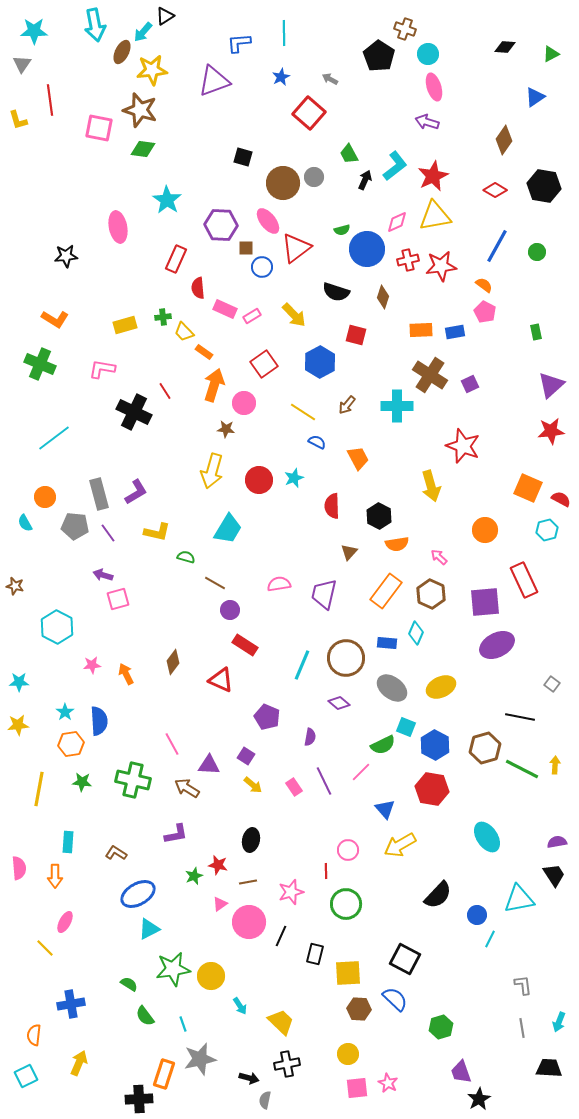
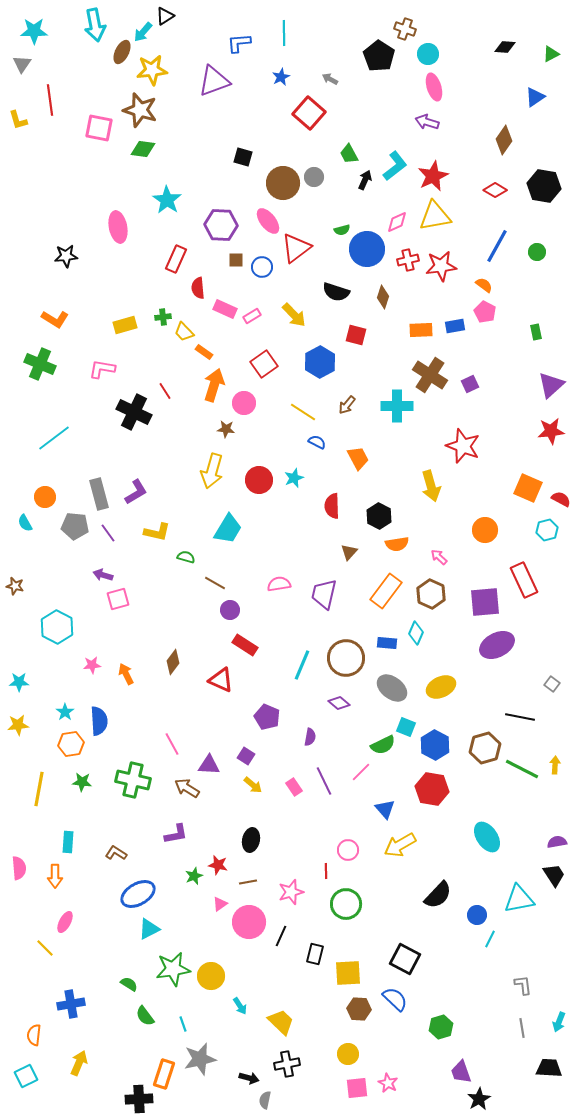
brown square at (246, 248): moved 10 px left, 12 px down
blue rectangle at (455, 332): moved 6 px up
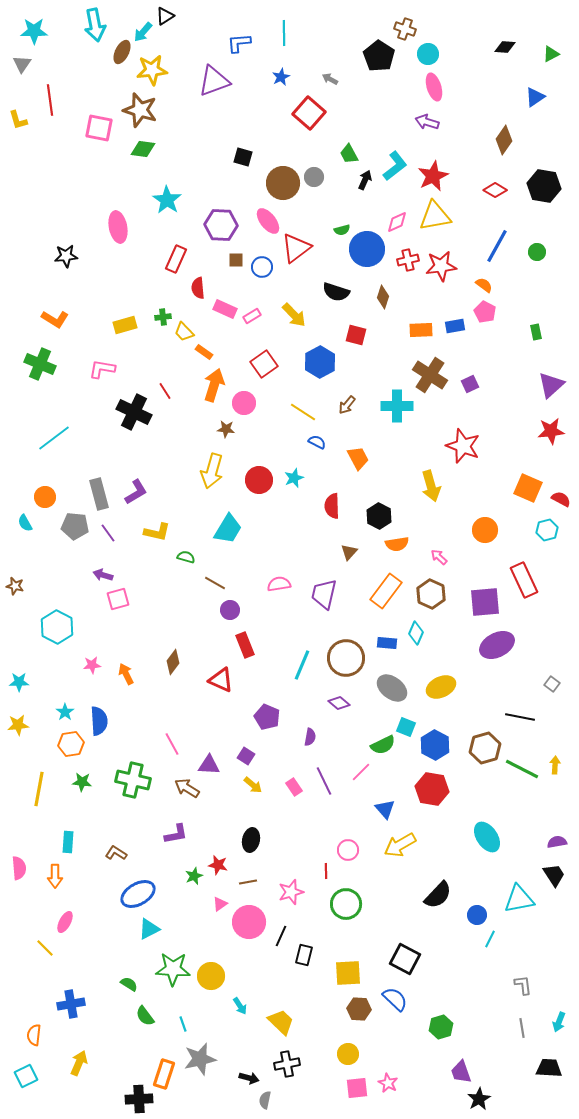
red rectangle at (245, 645): rotated 35 degrees clockwise
black rectangle at (315, 954): moved 11 px left, 1 px down
green star at (173, 969): rotated 12 degrees clockwise
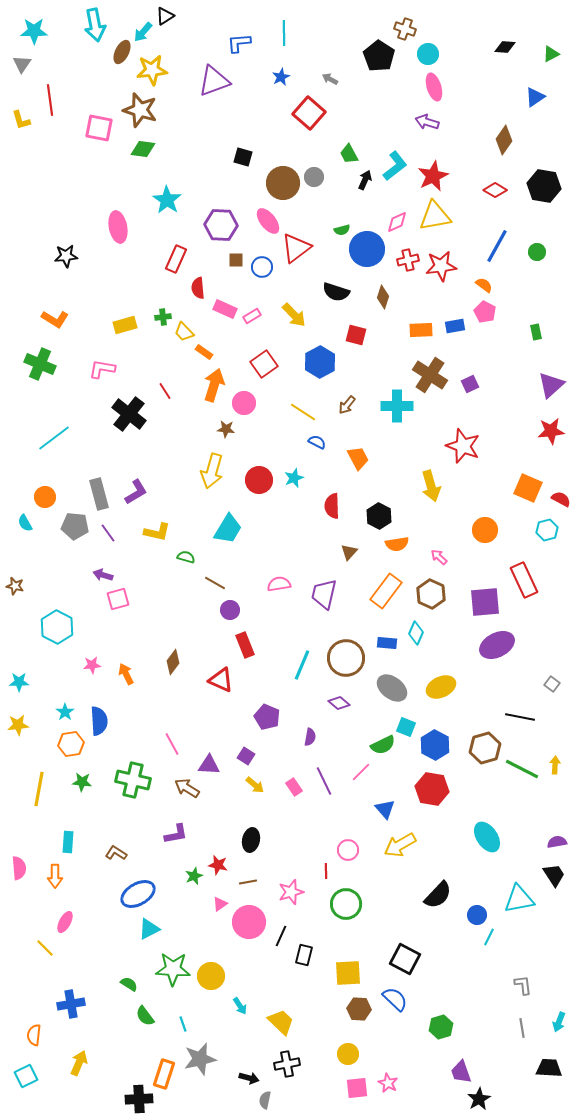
yellow L-shape at (18, 120): moved 3 px right
black cross at (134, 412): moved 5 px left, 2 px down; rotated 12 degrees clockwise
yellow arrow at (253, 785): moved 2 px right
cyan line at (490, 939): moved 1 px left, 2 px up
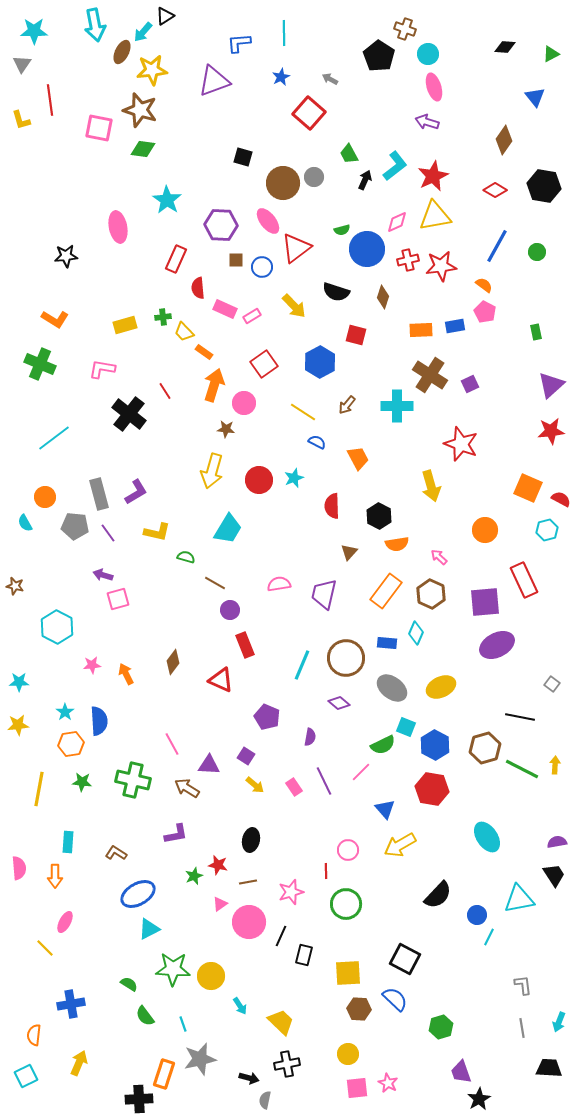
blue triangle at (535, 97): rotated 35 degrees counterclockwise
yellow arrow at (294, 315): moved 9 px up
red star at (463, 446): moved 2 px left, 2 px up
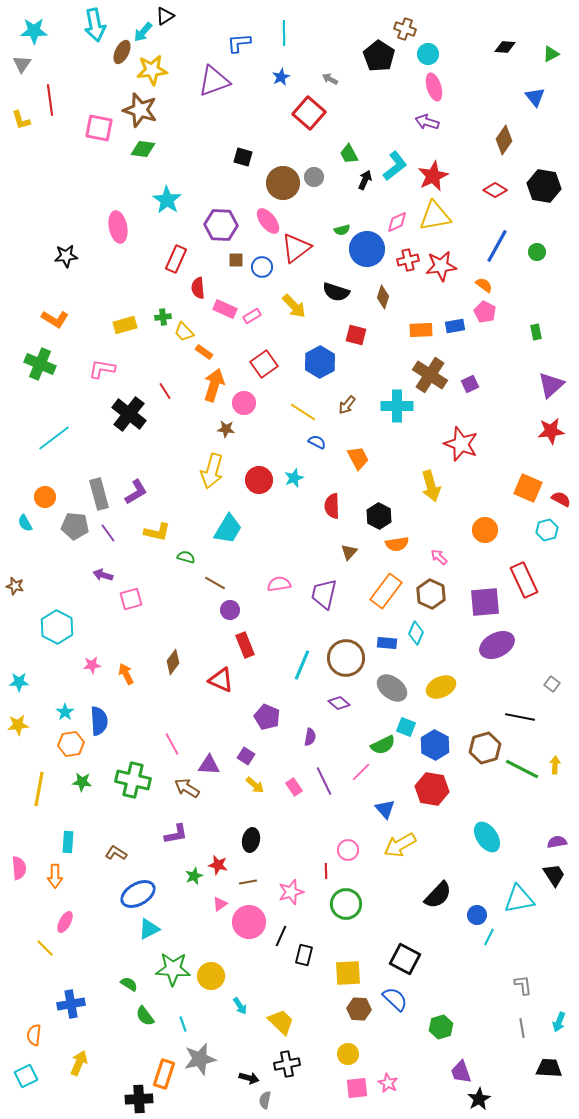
pink square at (118, 599): moved 13 px right
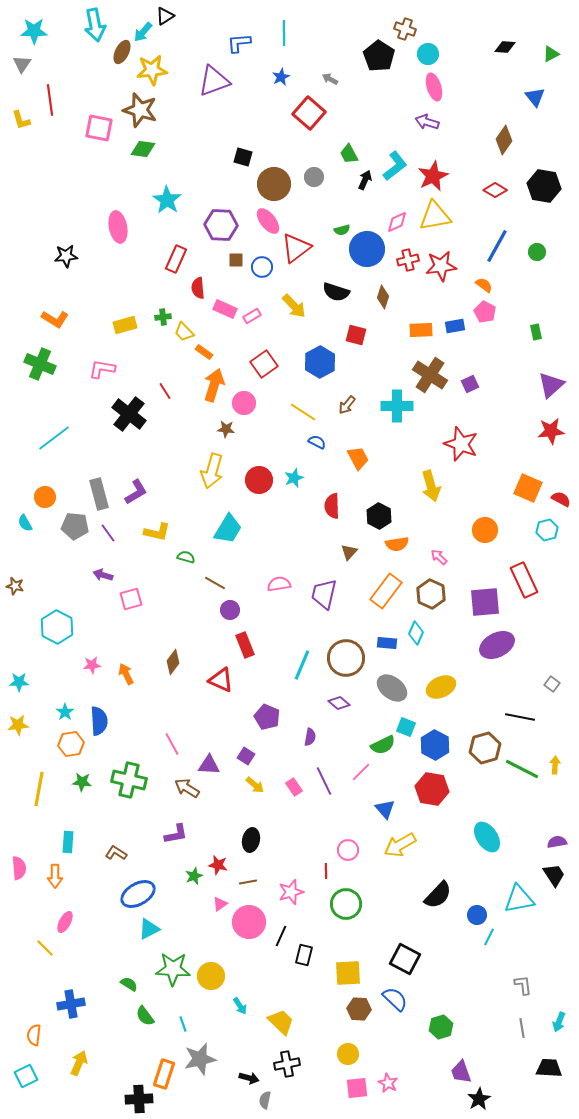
brown circle at (283, 183): moved 9 px left, 1 px down
green cross at (133, 780): moved 4 px left
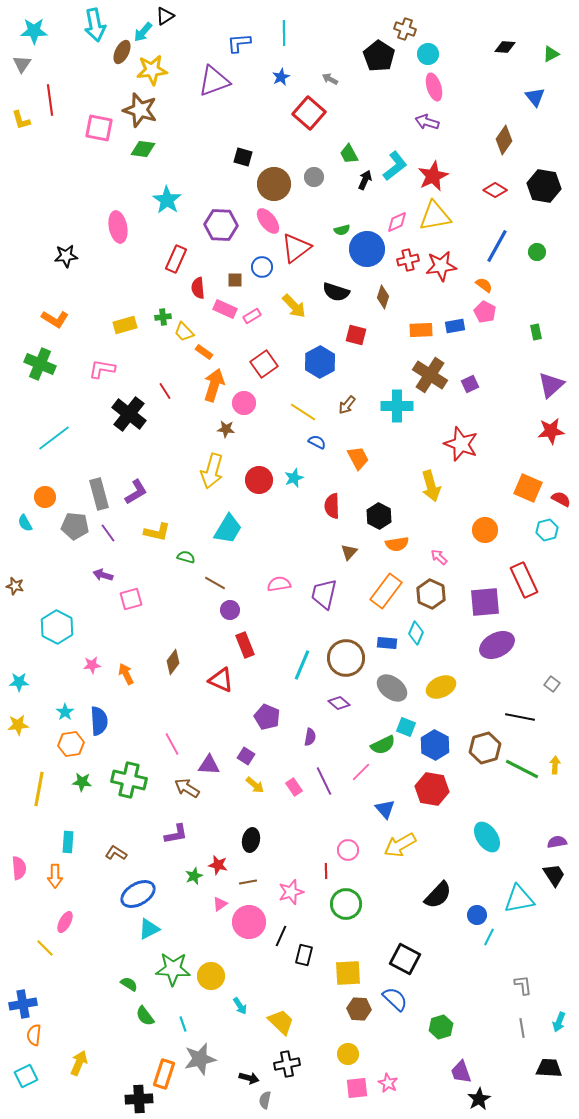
brown square at (236, 260): moved 1 px left, 20 px down
blue cross at (71, 1004): moved 48 px left
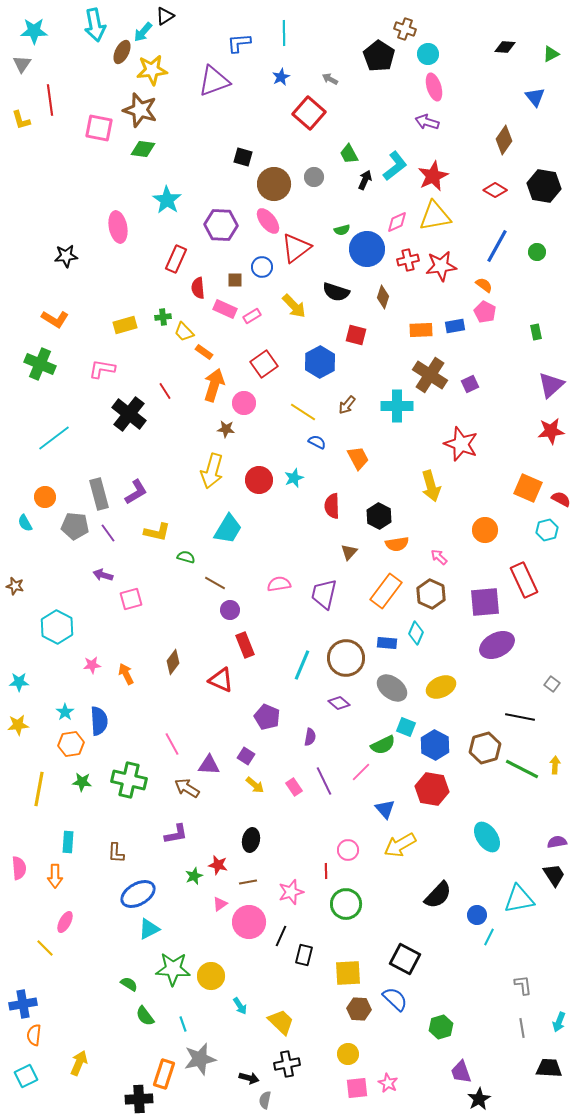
brown L-shape at (116, 853): rotated 120 degrees counterclockwise
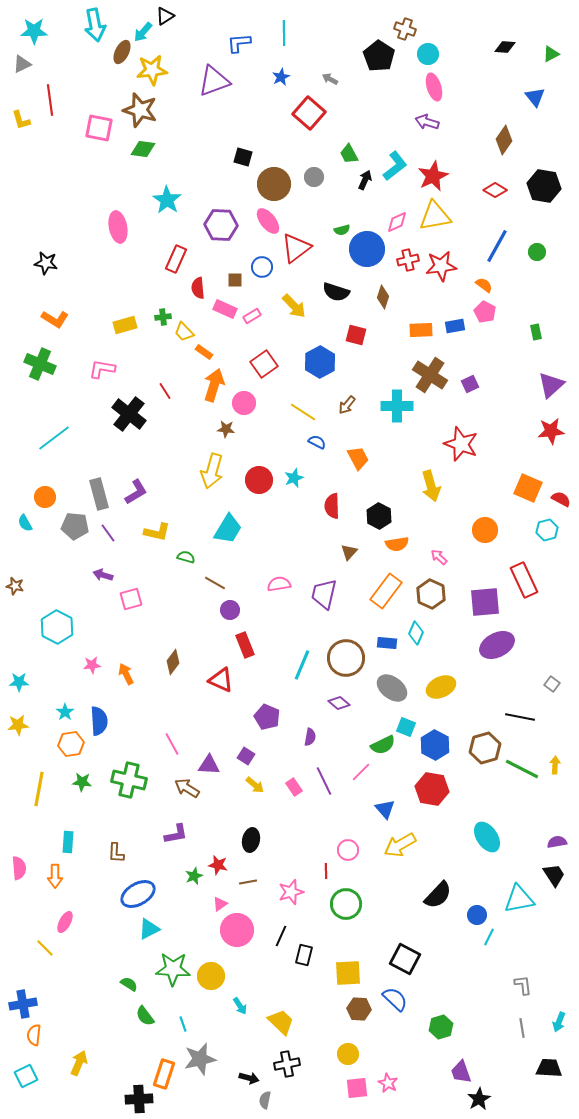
gray triangle at (22, 64): rotated 30 degrees clockwise
black star at (66, 256): moved 20 px left, 7 px down; rotated 15 degrees clockwise
pink circle at (249, 922): moved 12 px left, 8 px down
